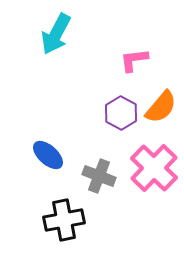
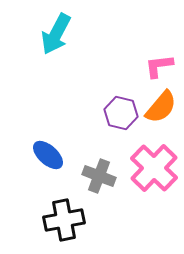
pink L-shape: moved 25 px right, 6 px down
purple hexagon: rotated 16 degrees counterclockwise
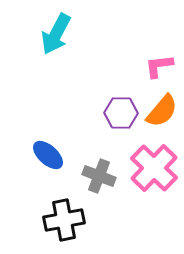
orange semicircle: moved 1 px right, 4 px down
purple hexagon: rotated 12 degrees counterclockwise
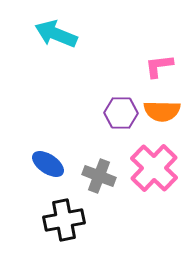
cyan arrow: rotated 84 degrees clockwise
orange semicircle: rotated 51 degrees clockwise
blue ellipse: moved 9 px down; rotated 8 degrees counterclockwise
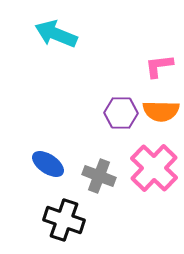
orange semicircle: moved 1 px left
black cross: rotated 30 degrees clockwise
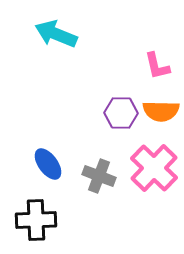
pink L-shape: moved 2 px left; rotated 96 degrees counterclockwise
blue ellipse: rotated 20 degrees clockwise
black cross: moved 28 px left; rotated 21 degrees counterclockwise
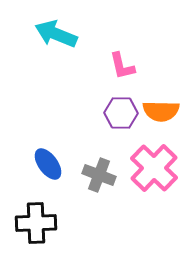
pink L-shape: moved 35 px left
gray cross: moved 1 px up
black cross: moved 3 px down
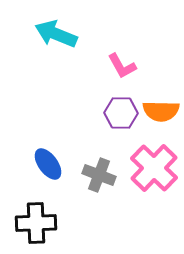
pink L-shape: rotated 16 degrees counterclockwise
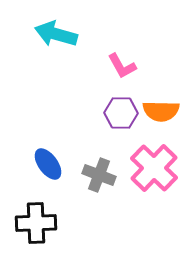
cyan arrow: rotated 6 degrees counterclockwise
